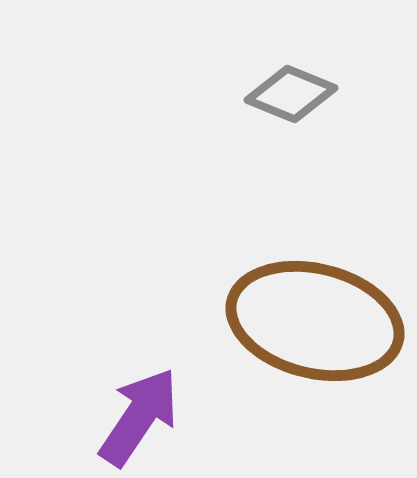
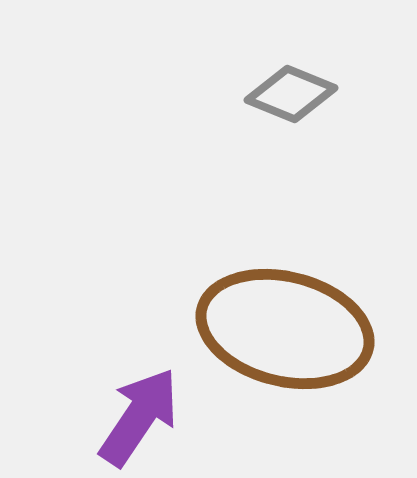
brown ellipse: moved 30 px left, 8 px down
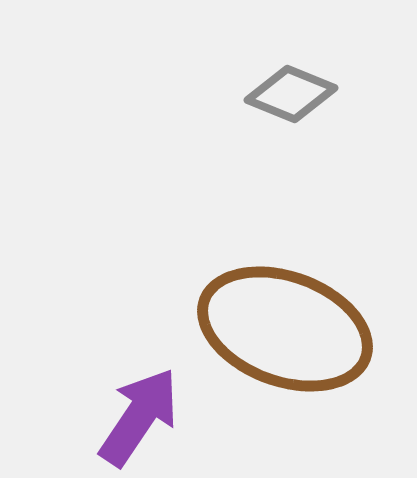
brown ellipse: rotated 6 degrees clockwise
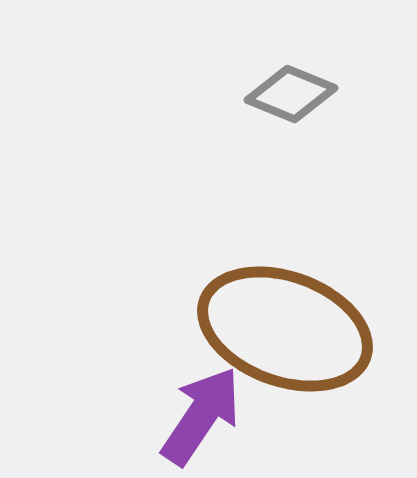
purple arrow: moved 62 px right, 1 px up
